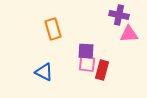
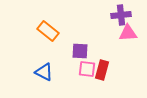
purple cross: moved 2 px right; rotated 18 degrees counterclockwise
orange rectangle: moved 5 px left, 2 px down; rotated 35 degrees counterclockwise
pink triangle: moved 1 px left, 1 px up
purple square: moved 6 px left
pink square: moved 5 px down
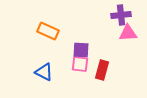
orange rectangle: rotated 15 degrees counterclockwise
purple square: moved 1 px right, 1 px up
pink square: moved 7 px left, 5 px up
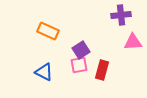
pink triangle: moved 5 px right, 9 px down
purple square: rotated 36 degrees counterclockwise
pink square: moved 1 px left, 1 px down; rotated 18 degrees counterclockwise
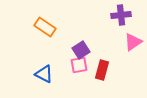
orange rectangle: moved 3 px left, 4 px up; rotated 10 degrees clockwise
pink triangle: rotated 30 degrees counterclockwise
blue triangle: moved 2 px down
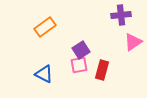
orange rectangle: rotated 70 degrees counterclockwise
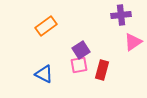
orange rectangle: moved 1 px right, 1 px up
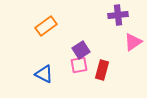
purple cross: moved 3 px left
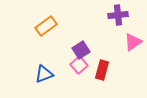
pink square: rotated 30 degrees counterclockwise
blue triangle: rotated 48 degrees counterclockwise
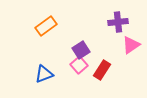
purple cross: moved 7 px down
pink triangle: moved 2 px left, 3 px down
red rectangle: rotated 18 degrees clockwise
